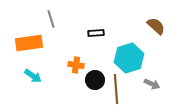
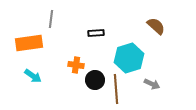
gray line: rotated 24 degrees clockwise
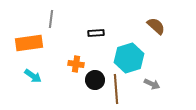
orange cross: moved 1 px up
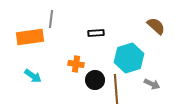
orange rectangle: moved 1 px right, 6 px up
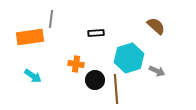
gray arrow: moved 5 px right, 13 px up
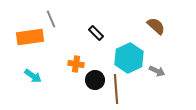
gray line: rotated 30 degrees counterclockwise
black rectangle: rotated 49 degrees clockwise
cyan hexagon: rotated 8 degrees counterclockwise
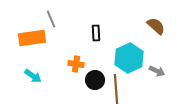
black rectangle: rotated 42 degrees clockwise
orange rectangle: moved 2 px right, 1 px down
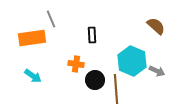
black rectangle: moved 4 px left, 2 px down
cyan hexagon: moved 3 px right, 3 px down; rotated 12 degrees counterclockwise
